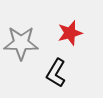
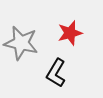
gray star: rotated 12 degrees clockwise
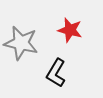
red star: moved 3 px up; rotated 30 degrees clockwise
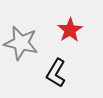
red star: rotated 25 degrees clockwise
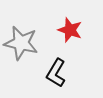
red star: rotated 20 degrees counterclockwise
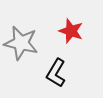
red star: moved 1 px right, 1 px down
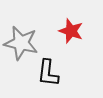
black L-shape: moved 8 px left; rotated 24 degrees counterclockwise
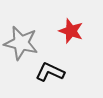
black L-shape: moved 2 px right, 1 px up; rotated 108 degrees clockwise
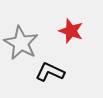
gray star: rotated 16 degrees clockwise
